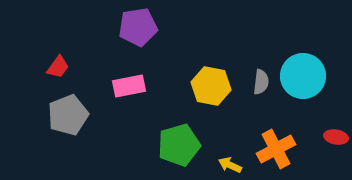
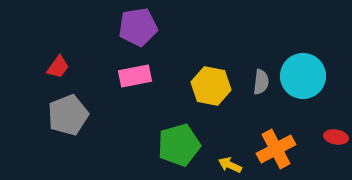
pink rectangle: moved 6 px right, 10 px up
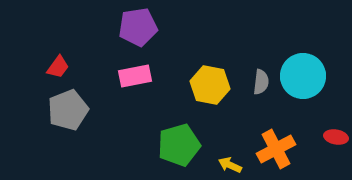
yellow hexagon: moved 1 px left, 1 px up
gray pentagon: moved 5 px up
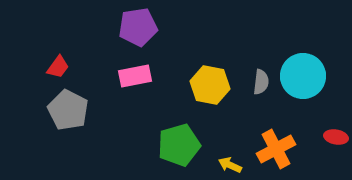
gray pentagon: rotated 24 degrees counterclockwise
